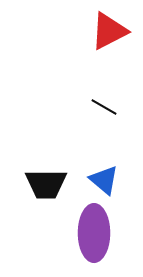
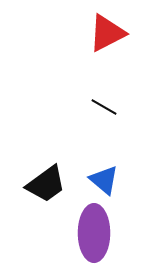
red triangle: moved 2 px left, 2 px down
black trapezoid: rotated 36 degrees counterclockwise
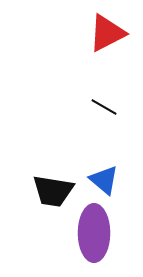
black trapezoid: moved 7 px right, 7 px down; rotated 45 degrees clockwise
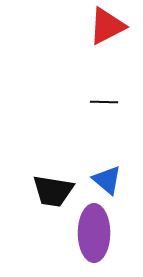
red triangle: moved 7 px up
black line: moved 5 px up; rotated 28 degrees counterclockwise
blue triangle: moved 3 px right
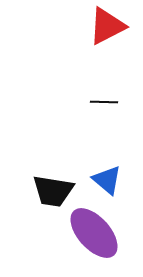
purple ellipse: rotated 42 degrees counterclockwise
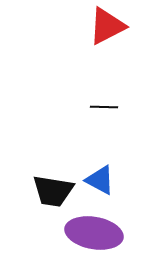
black line: moved 5 px down
blue triangle: moved 7 px left; rotated 12 degrees counterclockwise
purple ellipse: rotated 38 degrees counterclockwise
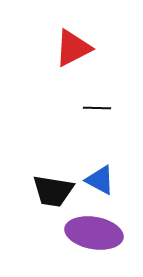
red triangle: moved 34 px left, 22 px down
black line: moved 7 px left, 1 px down
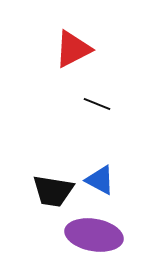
red triangle: moved 1 px down
black line: moved 4 px up; rotated 20 degrees clockwise
purple ellipse: moved 2 px down
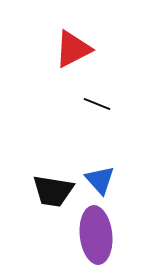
blue triangle: rotated 20 degrees clockwise
purple ellipse: moved 2 px right; rotated 74 degrees clockwise
